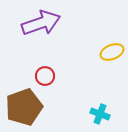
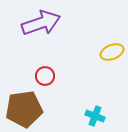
brown pentagon: moved 2 px down; rotated 12 degrees clockwise
cyan cross: moved 5 px left, 2 px down
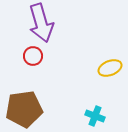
purple arrow: rotated 93 degrees clockwise
yellow ellipse: moved 2 px left, 16 px down
red circle: moved 12 px left, 20 px up
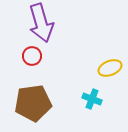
red circle: moved 1 px left
brown pentagon: moved 9 px right, 6 px up
cyan cross: moved 3 px left, 17 px up
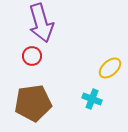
yellow ellipse: rotated 20 degrees counterclockwise
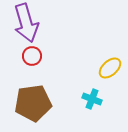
purple arrow: moved 15 px left
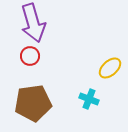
purple arrow: moved 7 px right
red circle: moved 2 px left
cyan cross: moved 3 px left
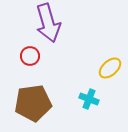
purple arrow: moved 15 px right
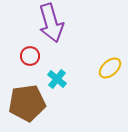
purple arrow: moved 3 px right
cyan cross: moved 32 px left, 20 px up; rotated 18 degrees clockwise
brown pentagon: moved 6 px left
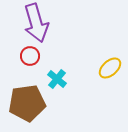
purple arrow: moved 15 px left
